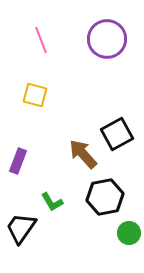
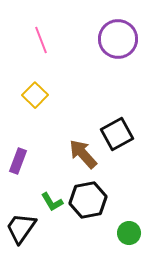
purple circle: moved 11 px right
yellow square: rotated 30 degrees clockwise
black hexagon: moved 17 px left, 3 px down
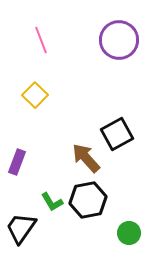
purple circle: moved 1 px right, 1 px down
brown arrow: moved 3 px right, 4 px down
purple rectangle: moved 1 px left, 1 px down
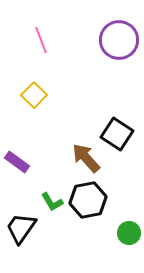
yellow square: moved 1 px left
black square: rotated 28 degrees counterclockwise
purple rectangle: rotated 75 degrees counterclockwise
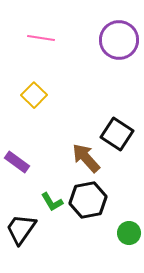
pink line: moved 2 px up; rotated 60 degrees counterclockwise
black trapezoid: moved 1 px down
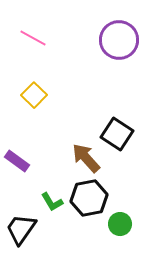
pink line: moved 8 px left; rotated 20 degrees clockwise
purple rectangle: moved 1 px up
black hexagon: moved 1 px right, 2 px up
green circle: moved 9 px left, 9 px up
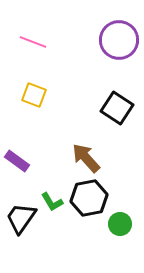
pink line: moved 4 px down; rotated 8 degrees counterclockwise
yellow square: rotated 25 degrees counterclockwise
black square: moved 26 px up
black trapezoid: moved 11 px up
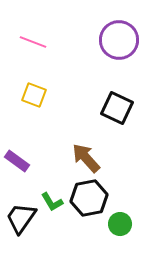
black square: rotated 8 degrees counterclockwise
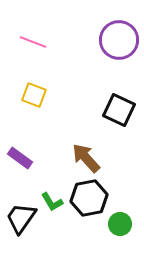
black square: moved 2 px right, 2 px down
purple rectangle: moved 3 px right, 3 px up
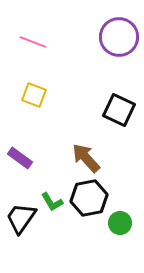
purple circle: moved 3 px up
green circle: moved 1 px up
